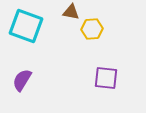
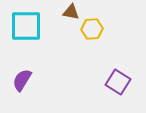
cyan square: rotated 20 degrees counterclockwise
purple square: moved 12 px right, 4 px down; rotated 25 degrees clockwise
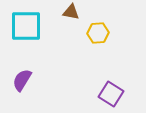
yellow hexagon: moved 6 px right, 4 px down
purple square: moved 7 px left, 12 px down
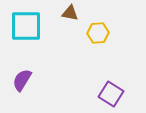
brown triangle: moved 1 px left, 1 px down
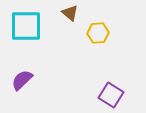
brown triangle: rotated 30 degrees clockwise
purple semicircle: rotated 15 degrees clockwise
purple square: moved 1 px down
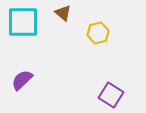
brown triangle: moved 7 px left
cyan square: moved 3 px left, 4 px up
yellow hexagon: rotated 10 degrees counterclockwise
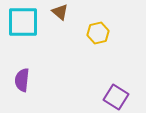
brown triangle: moved 3 px left, 1 px up
purple semicircle: rotated 40 degrees counterclockwise
purple square: moved 5 px right, 2 px down
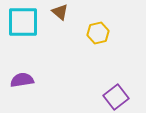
purple semicircle: rotated 75 degrees clockwise
purple square: rotated 20 degrees clockwise
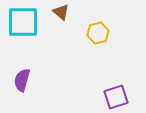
brown triangle: moved 1 px right
purple semicircle: rotated 65 degrees counterclockwise
purple square: rotated 20 degrees clockwise
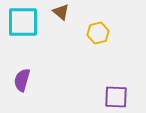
purple square: rotated 20 degrees clockwise
